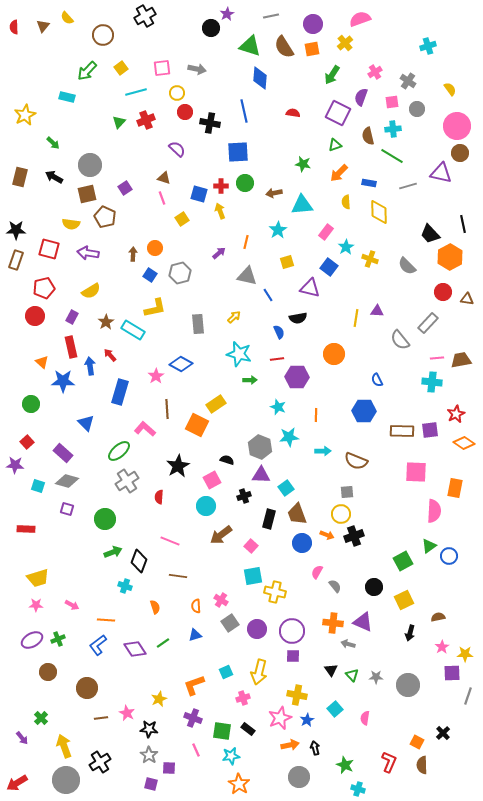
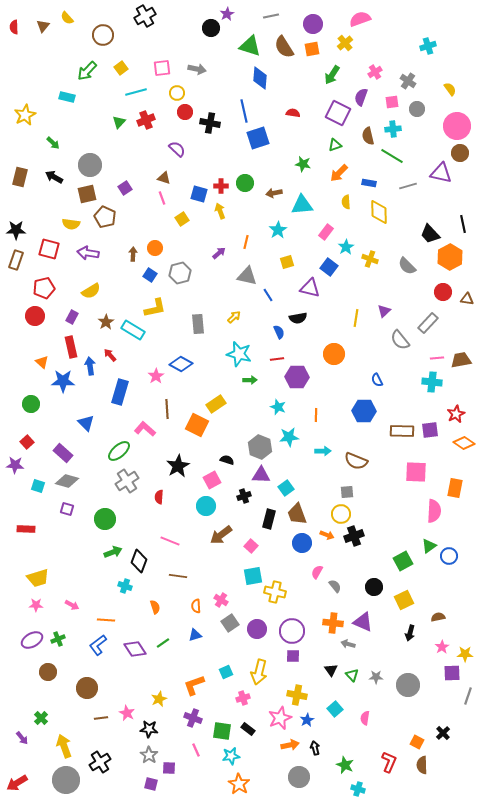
blue square at (238, 152): moved 20 px right, 14 px up; rotated 15 degrees counterclockwise
purple triangle at (377, 311): moved 7 px right; rotated 48 degrees counterclockwise
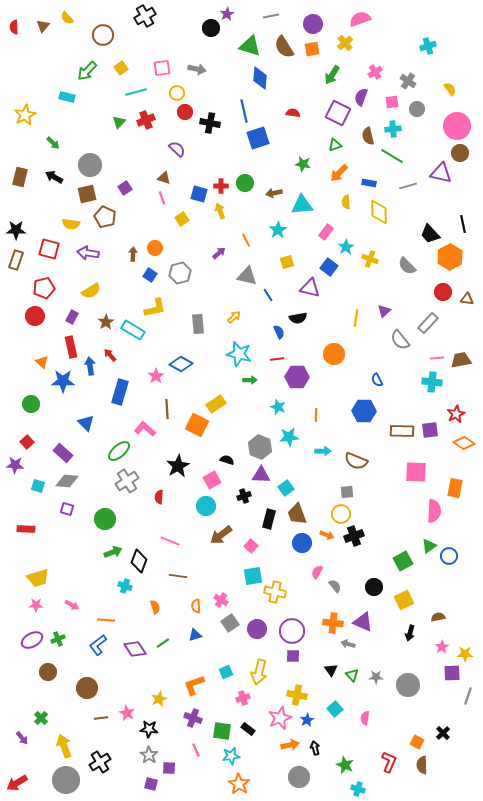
orange line at (246, 242): moved 2 px up; rotated 40 degrees counterclockwise
gray diamond at (67, 481): rotated 10 degrees counterclockwise
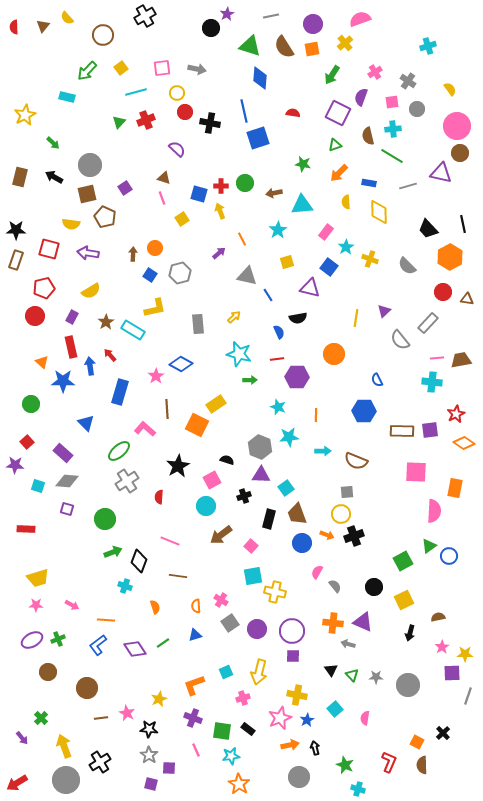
black trapezoid at (430, 234): moved 2 px left, 5 px up
orange line at (246, 240): moved 4 px left, 1 px up
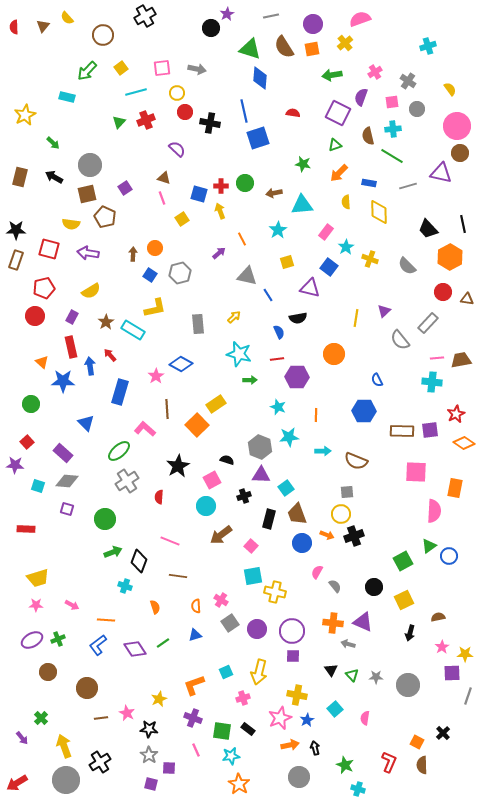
green triangle at (250, 46): moved 3 px down
green arrow at (332, 75): rotated 48 degrees clockwise
orange square at (197, 425): rotated 20 degrees clockwise
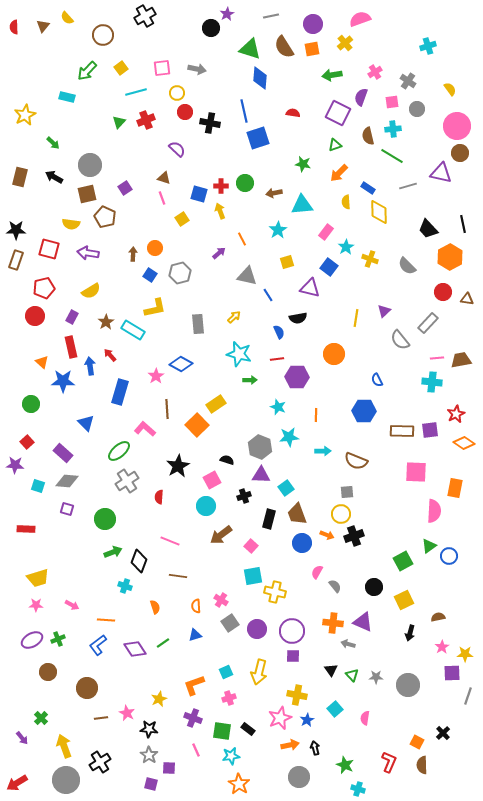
blue rectangle at (369, 183): moved 1 px left, 5 px down; rotated 24 degrees clockwise
pink cross at (243, 698): moved 14 px left
